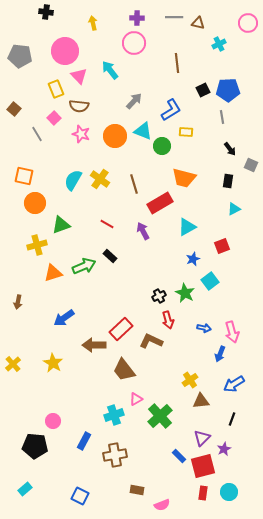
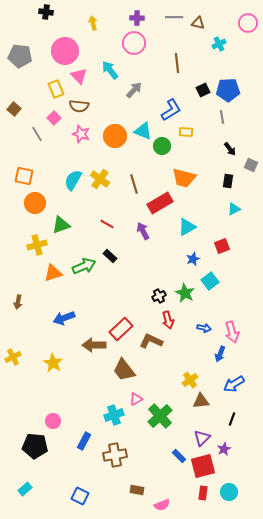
gray arrow at (134, 101): moved 11 px up
blue arrow at (64, 318): rotated 15 degrees clockwise
yellow cross at (13, 364): moved 7 px up; rotated 14 degrees clockwise
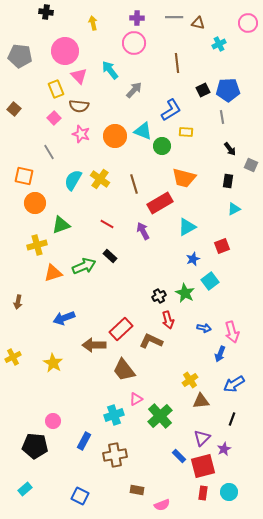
gray line at (37, 134): moved 12 px right, 18 px down
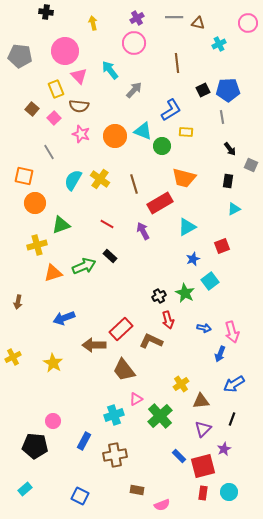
purple cross at (137, 18): rotated 32 degrees counterclockwise
brown square at (14, 109): moved 18 px right
yellow cross at (190, 380): moved 9 px left, 4 px down
purple triangle at (202, 438): moved 1 px right, 9 px up
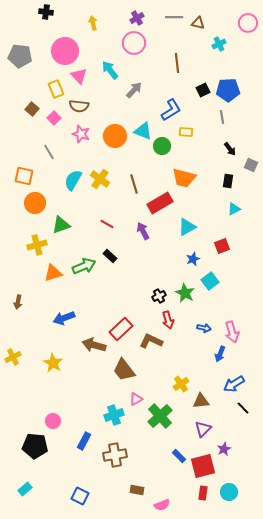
brown arrow at (94, 345): rotated 15 degrees clockwise
black line at (232, 419): moved 11 px right, 11 px up; rotated 64 degrees counterclockwise
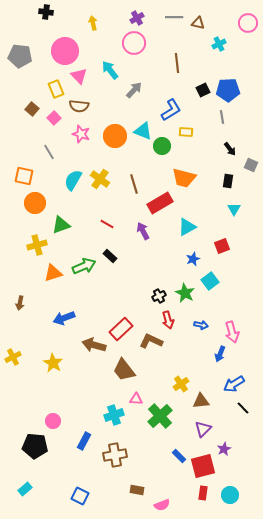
cyan triangle at (234, 209): rotated 32 degrees counterclockwise
brown arrow at (18, 302): moved 2 px right, 1 px down
blue arrow at (204, 328): moved 3 px left, 3 px up
pink triangle at (136, 399): rotated 32 degrees clockwise
cyan circle at (229, 492): moved 1 px right, 3 px down
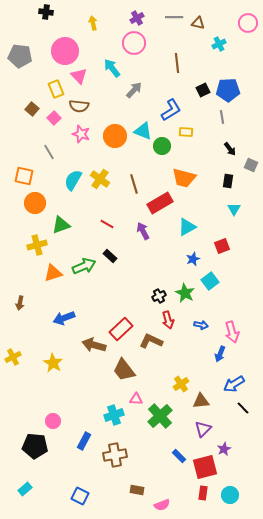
cyan arrow at (110, 70): moved 2 px right, 2 px up
red square at (203, 466): moved 2 px right, 1 px down
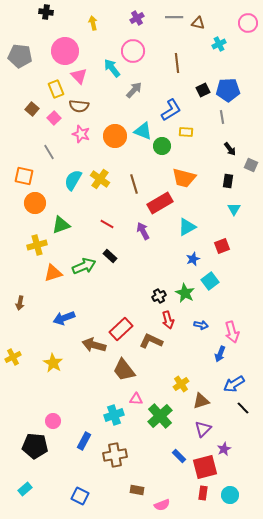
pink circle at (134, 43): moved 1 px left, 8 px down
brown triangle at (201, 401): rotated 12 degrees counterclockwise
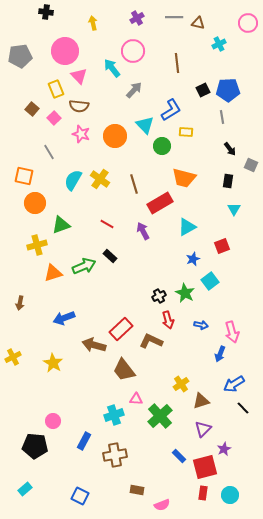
gray pentagon at (20, 56): rotated 15 degrees counterclockwise
cyan triangle at (143, 131): moved 2 px right, 6 px up; rotated 24 degrees clockwise
